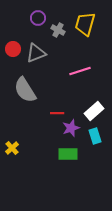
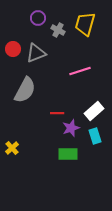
gray semicircle: rotated 120 degrees counterclockwise
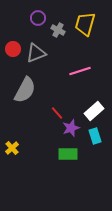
red line: rotated 48 degrees clockwise
